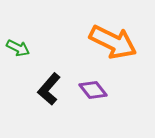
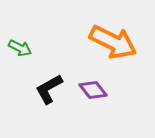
green arrow: moved 2 px right
black L-shape: rotated 20 degrees clockwise
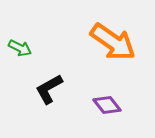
orange arrow: rotated 9 degrees clockwise
purple diamond: moved 14 px right, 15 px down
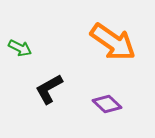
purple diamond: moved 1 px up; rotated 8 degrees counterclockwise
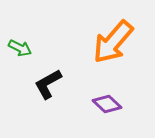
orange arrow: rotated 96 degrees clockwise
black L-shape: moved 1 px left, 5 px up
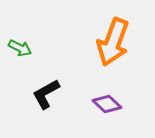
orange arrow: rotated 21 degrees counterclockwise
black L-shape: moved 2 px left, 10 px down
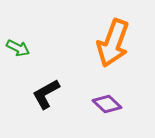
orange arrow: moved 1 px down
green arrow: moved 2 px left
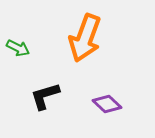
orange arrow: moved 28 px left, 5 px up
black L-shape: moved 1 px left, 2 px down; rotated 12 degrees clockwise
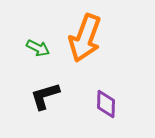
green arrow: moved 20 px right
purple diamond: moved 1 px left; rotated 48 degrees clockwise
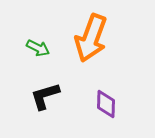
orange arrow: moved 6 px right
